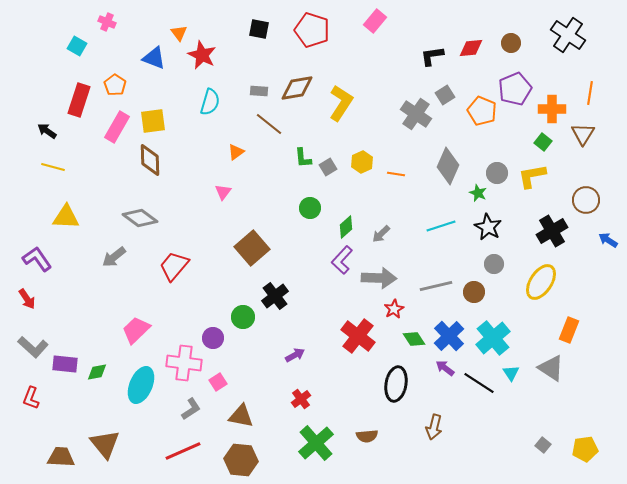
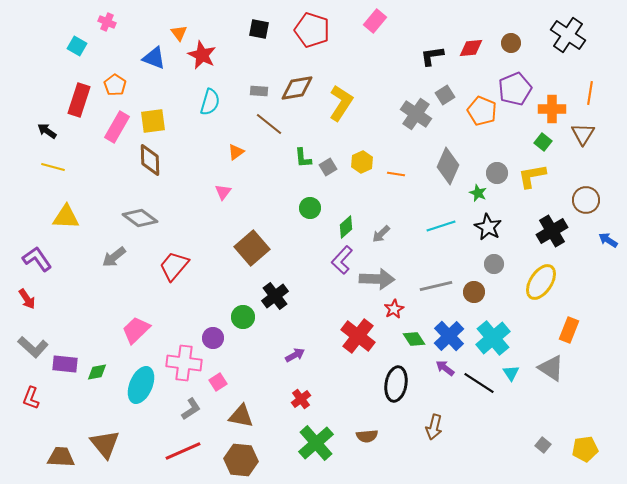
gray arrow at (379, 278): moved 2 px left, 1 px down
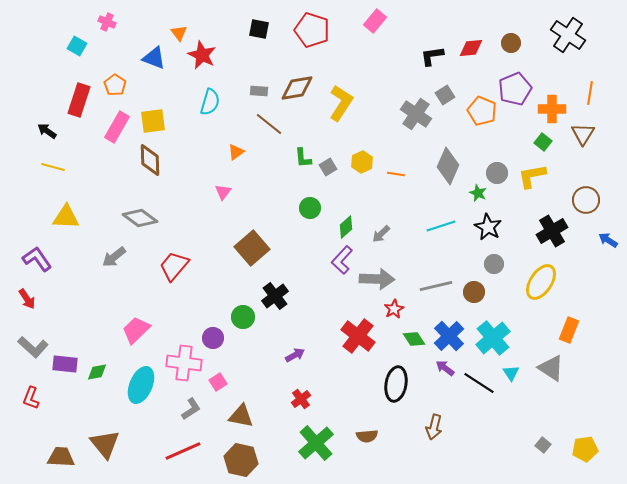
brown hexagon at (241, 460): rotated 8 degrees clockwise
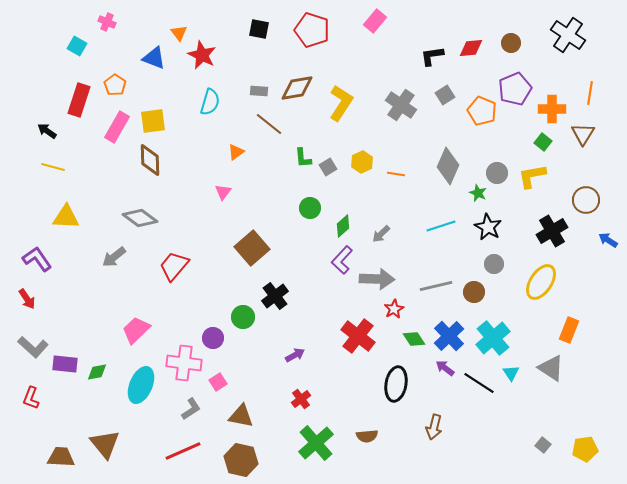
gray cross at (416, 114): moved 15 px left, 9 px up
green diamond at (346, 227): moved 3 px left, 1 px up
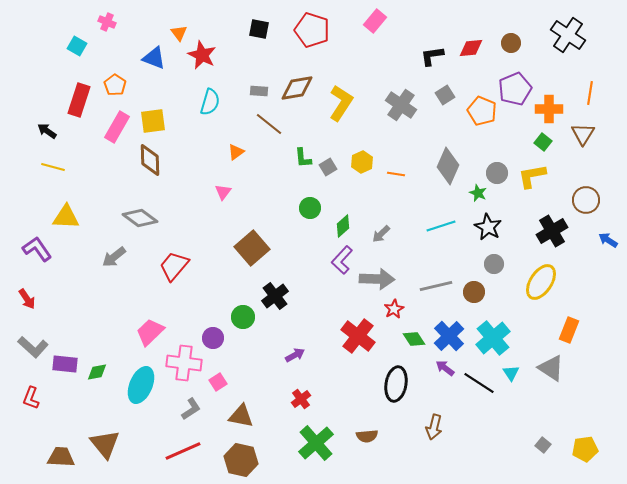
orange cross at (552, 109): moved 3 px left
purple L-shape at (37, 259): moved 10 px up
pink trapezoid at (136, 330): moved 14 px right, 2 px down
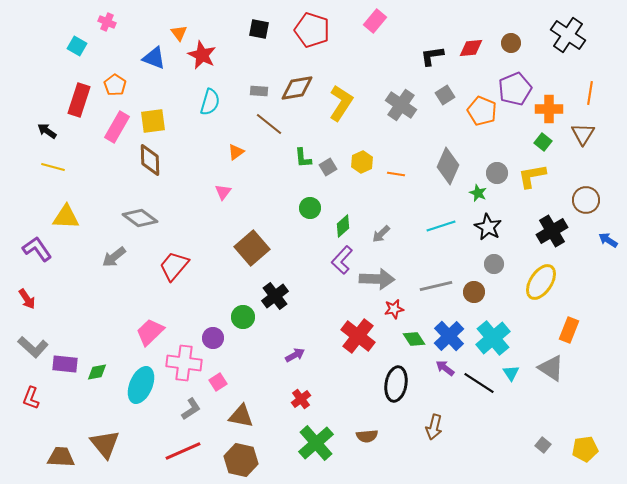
red star at (394, 309): rotated 18 degrees clockwise
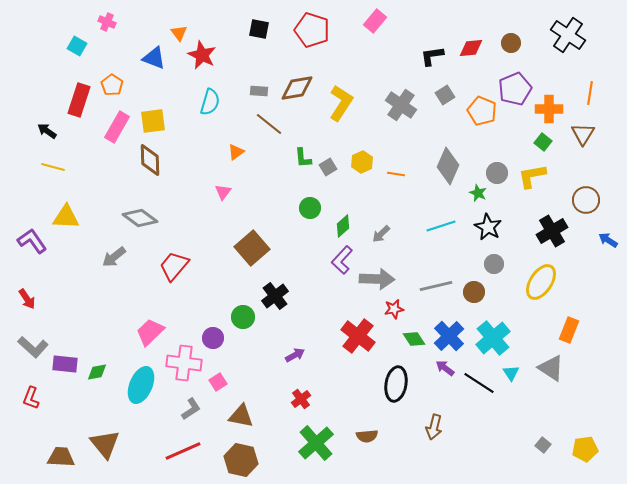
orange pentagon at (115, 85): moved 3 px left
purple L-shape at (37, 249): moved 5 px left, 8 px up
